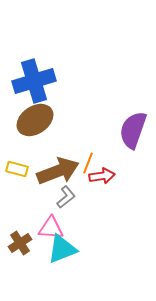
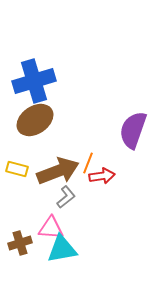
brown cross: rotated 15 degrees clockwise
cyan triangle: rotated 12 degrees clockwise
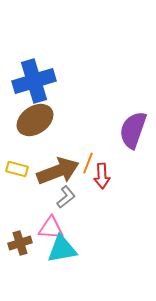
red arrow: rotated 95 degrees clockwise
